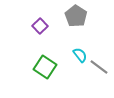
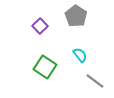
gray line: moved 4 px left, 14 px down
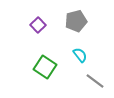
gray pentagon: moved 5 px down; rotated 25 degrees clockwise
purple square: moved 2 px left, 1 px up
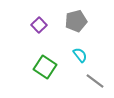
purple square: moved 1 px right
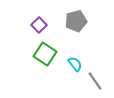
cyan semicircle: moved 5 px left, 9 px down
green square: moved 13 px up
gray line: rotated 18 degrees clockwise
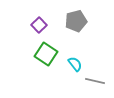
green square: moved 1 px right
gray line: rotated 42 degrees counterclockwise
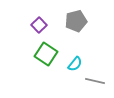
cyan semicircle: rotated 77 degrees clockwise
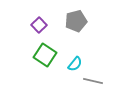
green square: moved 1 px left, 1 px down
gray line: moved 2 px left
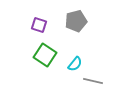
purple square: rotated 28 degrees counterclockwise
